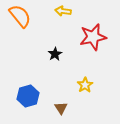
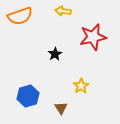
orange semicircle: rotated 110 degrees clockwise
yellow star: moved 4 px left, 1 px down
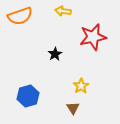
brown triangle: moved 12 px right
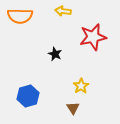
orange semicircle: rotated 20 degrees clockwise
black star: rotated 16 degrees counterclockwise
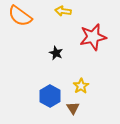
orange semicircle: rotated 35 degrees clockwise
black star: moved 1 px right, 1 px up
blue hexagon: moved 22 px right; rotated 15 degrees counterclockwise
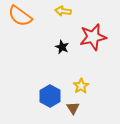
black star: moved 6 px right, 6 px up
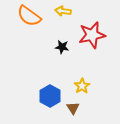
orange semicircle: moved 9 px right
red star: moved 1 px left, 2 px up
black star: rotated 16 degrees counterclockwise
yellow star: moved 1 px right
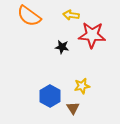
yellow arrow: moved 8 px right, 4 px down
red star: rotated 16 degrees clockwise
yellow star: rotated 21 degrees clockwise
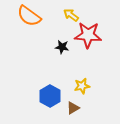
yellow arrow: rotated 28 degrees clockwise
red star: moved 4 px left
brown triangle: rotated 32 degrees clockwise
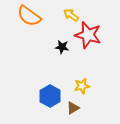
red star: rotated 12 degrees clockwise
